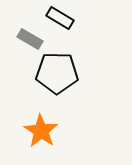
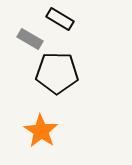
black rectangle: moved 1 px down
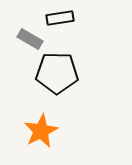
black rectangle: moved 1 px up; rotated 40 degrees counterclockwise
orange star: rotated 12 degrees clockwise
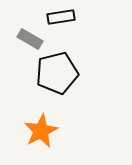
black rectangle: moved 1 px right, 1 px up
black pentagon: rotated 15 degrees counterclockwise
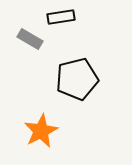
black pentagon: moved 20 px right, 6 px down
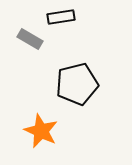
black pentagon: moved 5 px down
orange star: rotated 20 degrees counterclockwise
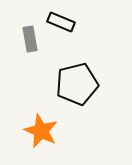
black rectangle: moved 5 px down; rotated 32 degrees clockwise
gray rectangle: rotated 50 degrees clockwise
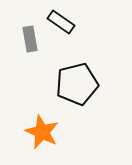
black rectangle: rotated 12 degrees clockwise
orange star: moved 1 px right, 1 px down
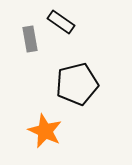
orange star: moved 3 px right, 1 px up
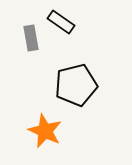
gray rectangle: moved 1 px right, 1 px up
black pentagon: moved 1 px left, 1 px down
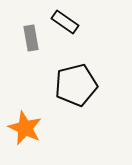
black rectangle: moved 4 px right
orange star: moved 20 px left, 3 px up
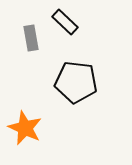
black rectangle: rotated 8 degrees clockwise
black pentagon: moved 3 px up; rotated 21 degrees clockwise
